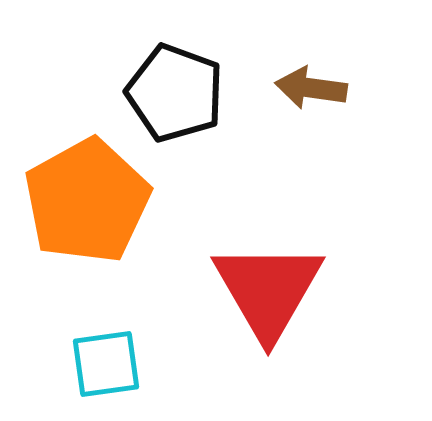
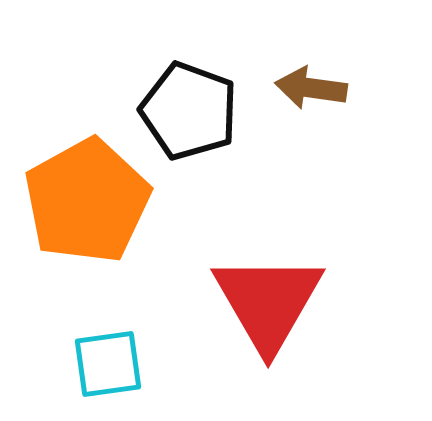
black pentagon: moved 14 px right, 18 px down
red triangle: moved 12 px down
cyan square: moved 2 px right
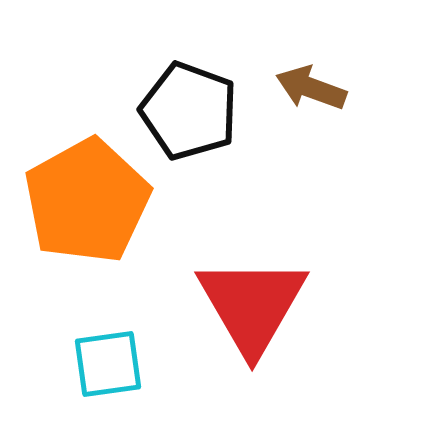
brown arrow: rotated 12 degrees clockwise
red triangle: moved 16 px left, 3 px down
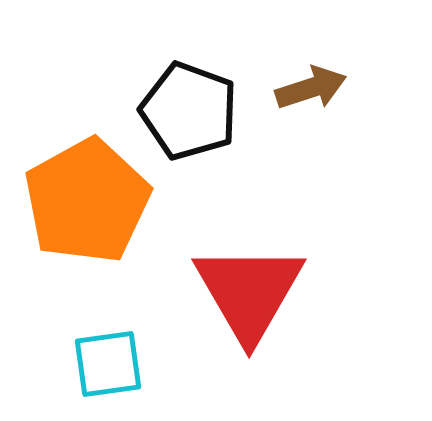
brown arrow: rotated 142 degrees clockwise
red triangle: moved 3 px left, 13 px up
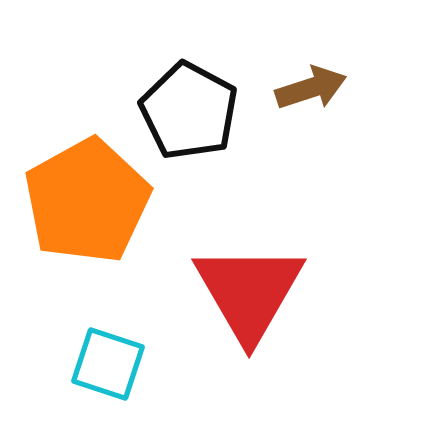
black pentagon: rotated 8 degrees clockwise
cyan square: rotated 26 degrees clockwise
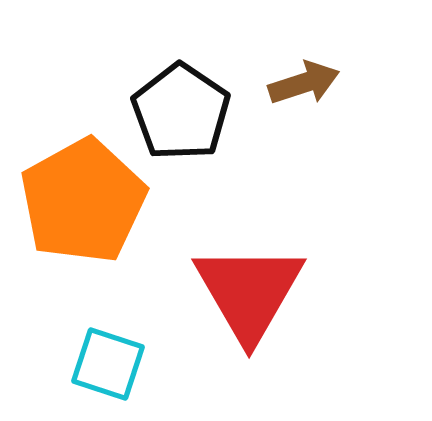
brown arrow: moved 7 px left, 5 px up
black pentagon: moved 8 px left, 1 px down; rotated 6 degrees clockwise
orange pentagon: moved 4 px left
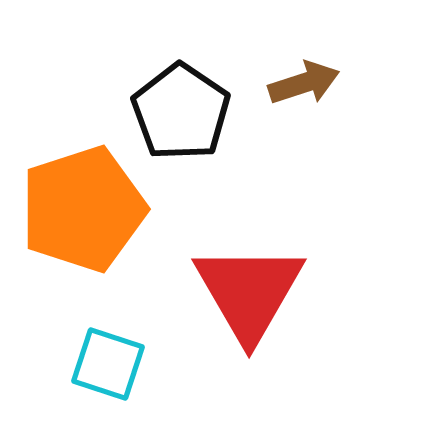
orange pentagon: moved 8 px down; rotated 11 degrees clockwise
